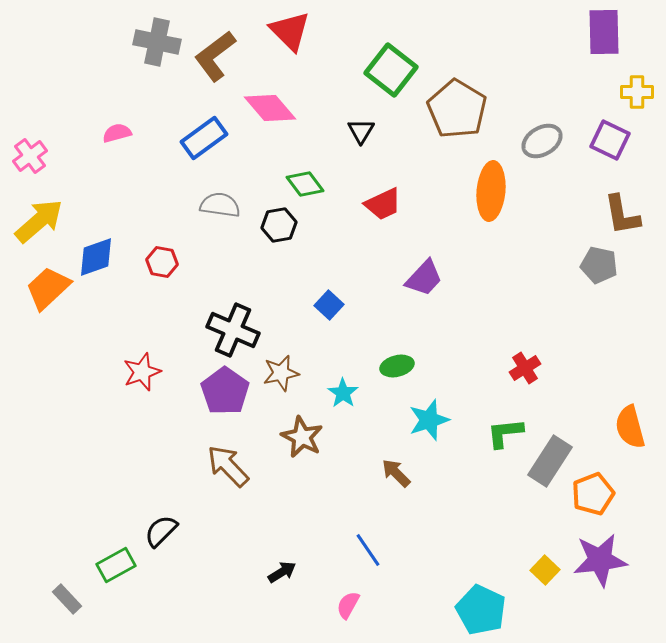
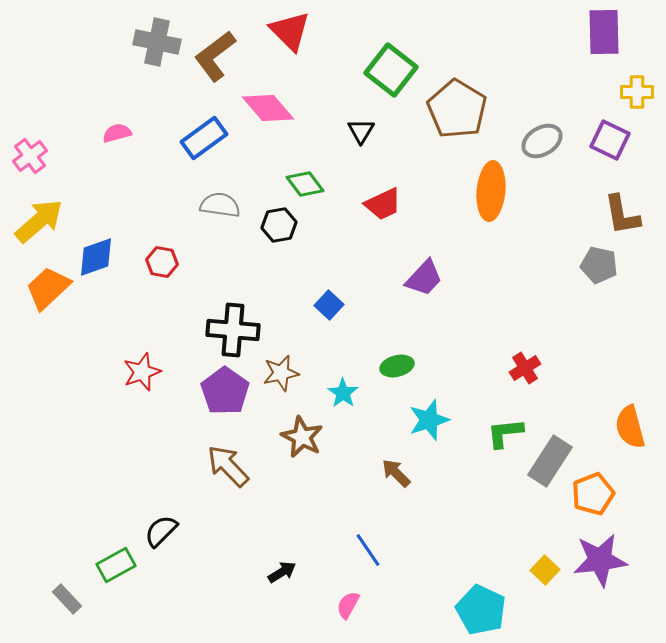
pink diamond at (270, 108): moved 2 px left
black cross at (233, 330): rotated 18 degrees counterclockwise
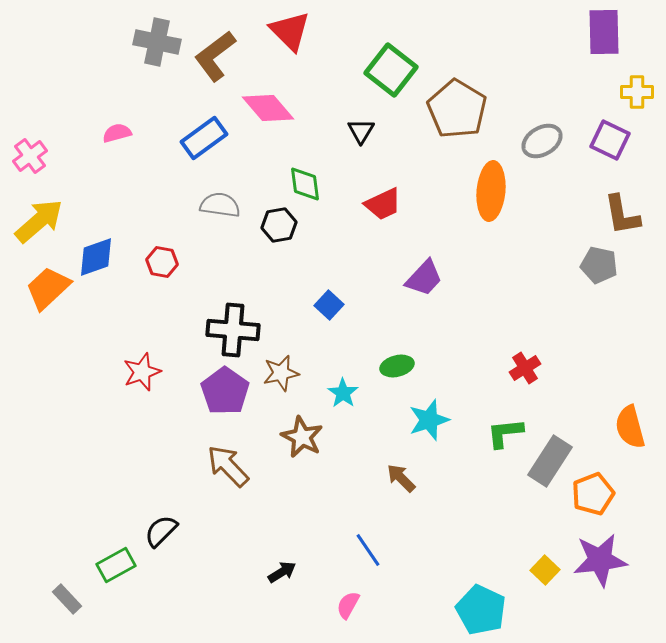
green diamond at (305, 184): rotated 30 degrees clockwise
brown arrow at (396, 473): moved 5 px right, 5 px down
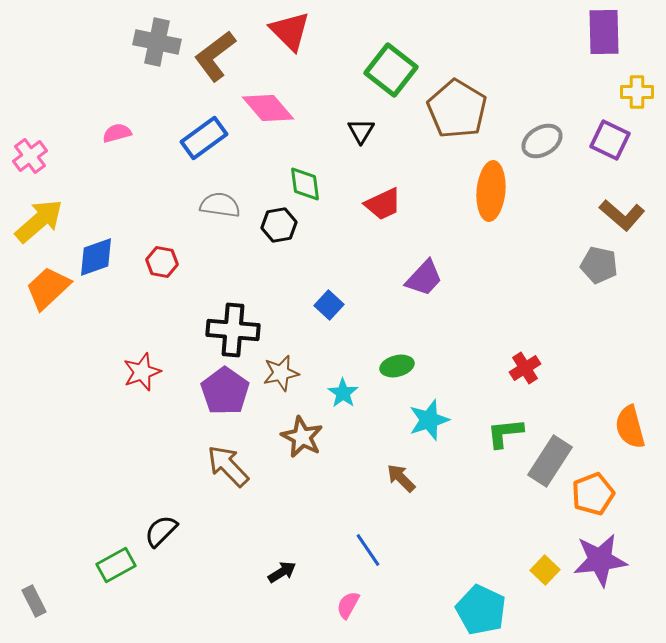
brown L-shape at (622, 215): rotated 39 degrees counterclockwise
gray rectangle at (67, 599): moved 33 px left, 2 px down; rotated 16 degrees clockwise
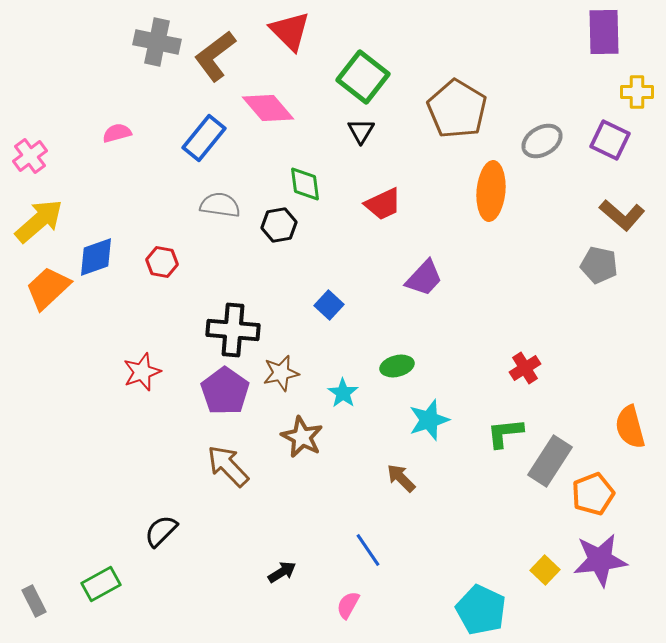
green square at (391, 70): moved 28 px left, 7 px down
blue rectangle at (204, 138): rotated 15 degrees counterclockwise
green rectangle at (116, 565): moved 15 px left, 19 px down
